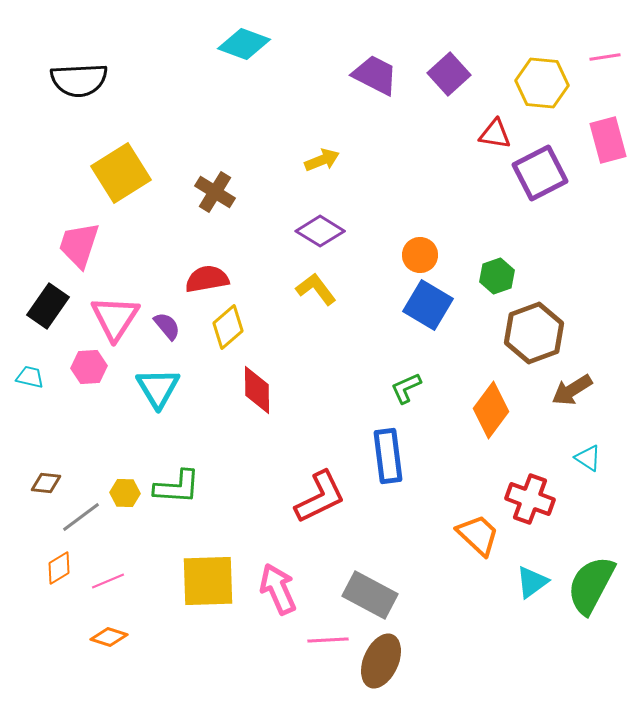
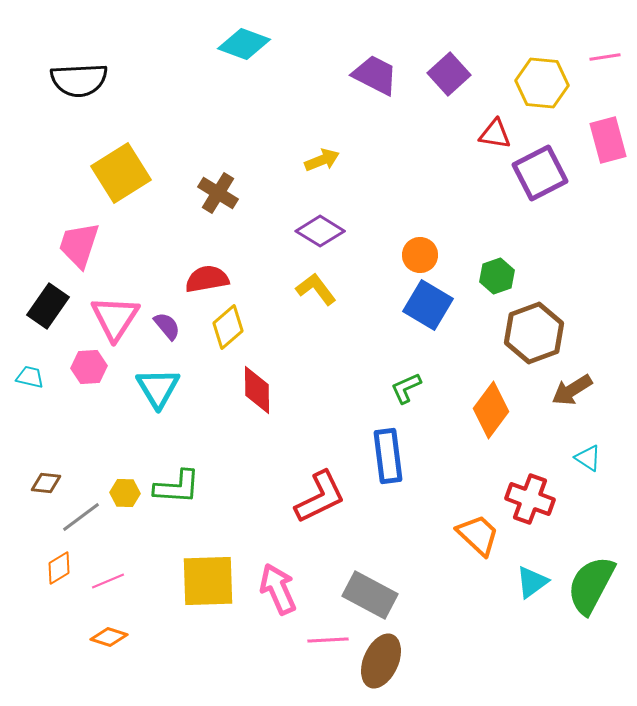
brown cross at (215, 192): moved 3 px right, 1 px down
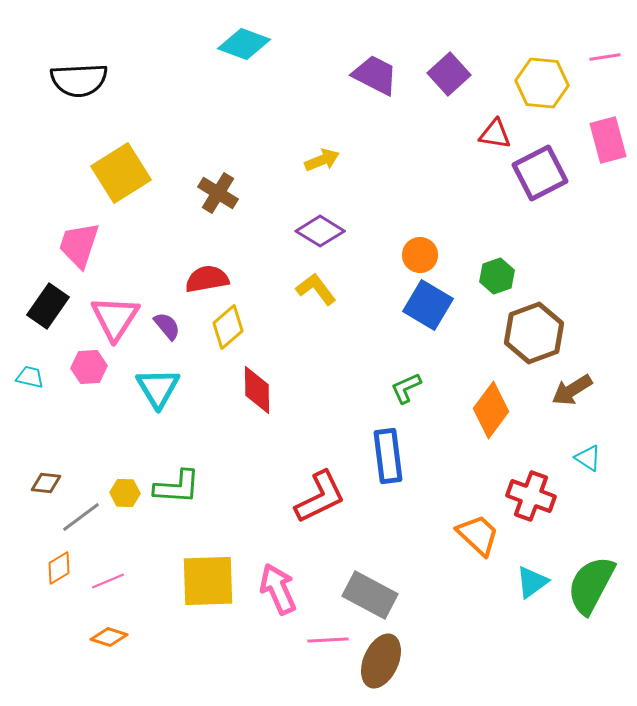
red cross at (530, 499): moved 1 px right, 3 px up
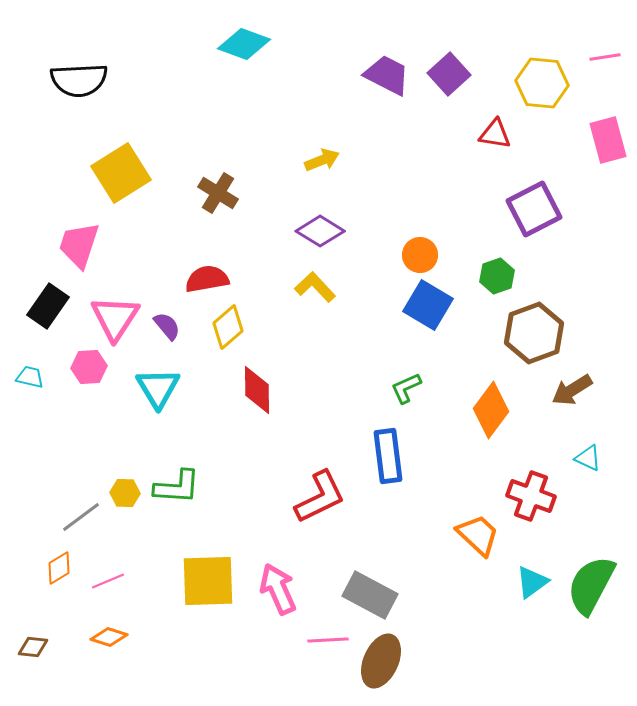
purple trapezoid at (375, 75): moved 12 px right
purple square at (540, 173): moved 6 px left, 36 px down
yellow L-shape at (316, 289): moved 1 px left, 2 px up; rotated 6 degrees counterclockwise
cyan triangle at (588, 458): rotated 8 degrees counterclockwise
brown diamond at (46, 483): moved 13 px left, 164 px down
